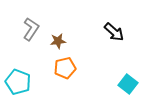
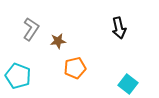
black arrow: moved 5 px right, 4 px up; rotated 35 degrees clockwise
orange pentagon: moved 10 px right
cyan pentagon: moved 6 px up
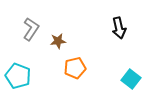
cyan square: moved 3 px right, 5 px up
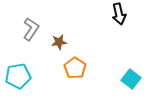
black arrow: moved 14 px up
brown star: moved 1 px right, 1 px down
orange pentagon: rotated 25 degrees counterclockwise
cyan pentagon: rotated 30 degrees counterclockwise
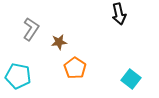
cyan pentagon: rotated 20 degrees clockwise
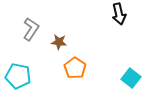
brown star: rotated 14 degrees clockwise
cyan square: moved 1 px up
